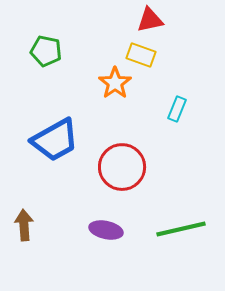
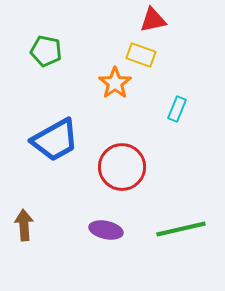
red triangle: moved 3 px right
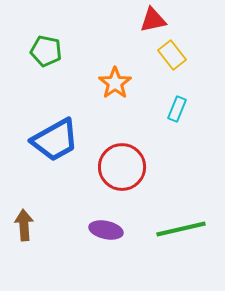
yellow rectangle: moved 31 px right; rotated 32 degrees clockwise
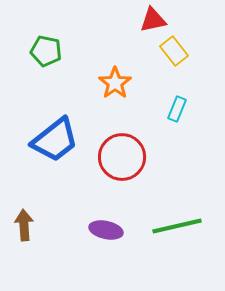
yellow rectangle: moved 2 px right, 4 px up
blue trapezoid: rotated 9 degrees counterclockwise
red circle: moved 10 px up
green line: moved 4 px left, 3 px up
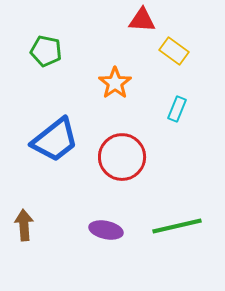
red triangle: moved 11 px left; rotated 16 degrees clockwise
yellow rectangle: rotated 16 degrees counterclockwise
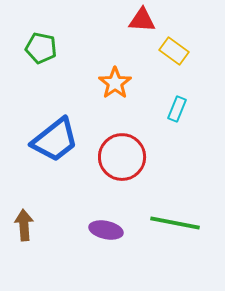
green pentagon: moved 5 px left, 3 px up
green line: moved 2 px left, 3 px up; rotated 24 degrees clockwise
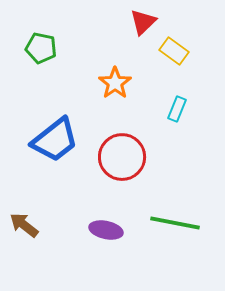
red triangle: moved 1 px right, 2 px down; rotated 48 degrees counterclockwise
brown arrow: rotated 48 degrees counterclockwise
